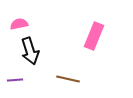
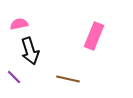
purple line: moved 1 px left, 3 px up; rotated 49 degrees clockwise
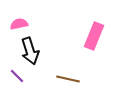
purple line: moved 3 px right, 1 px up
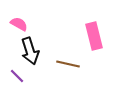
pink semicircle: rotated 42 degrees clockwise
pink rectangle: rotated 36 degrees counterclockwise
brown line: moved 15 px up
